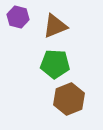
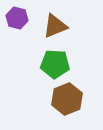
purple hexagon: moved 1 px left, 1 px down
brown hexagon: moved 2 px left
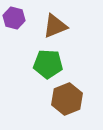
purple hexagon: moved 3 px left
green pentagon: moved 7 px left
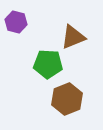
purple hexagon: moved 2 px right, 4 px down
brown triangle: moved 18 px right, 11 px down
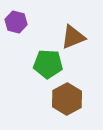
brown hexagon: rotated 8 degrees counterclockwise
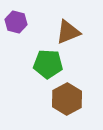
brown triangle: moved 5 px left, 5 px up
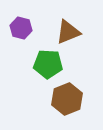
purple hexagon: moved 5 px right, 6 px down
brown hexagon: rotated 8 degrees clockwise
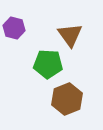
purple hexagon: moved 7 px left
brown triangle: moved 2 px right, 3 px down; rotated 44 degrees counterclockwise
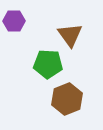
purple hexagon: moved 7 px up; rotated 15 degrees counterclockwise
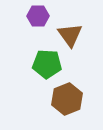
purple hexagon: moved 24 px right, 5 px up
green pentagon: moved 1 px left
